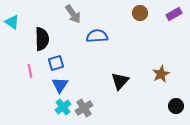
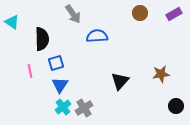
brown star: rotated 18 degrees clockwise
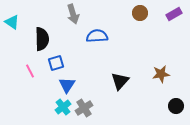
gray arrow: rotated 18 degrees clockwise
pink line: rotated 16 degrees counterclockwise
blue triangle: moved 7 px right
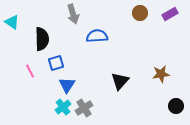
purple rectangle: moved 4 px left
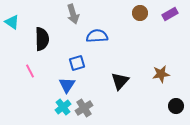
blue square: moved 21 px right
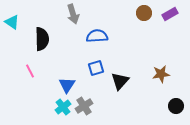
brown circle: moved 4 px right
blue square: moved 19 px right, 5 px down
gray cross: moved 2 px up
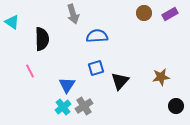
brown star: moved 3 px down
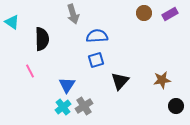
blue square: moved 8 px up
brown star: moved 1 px right, 3 px down
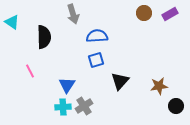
black semicircle: moved 2 px right, 2 px up
brown star: moved 3 px left, 6 px down
cyan cross: rotated 35 degrees clockwise
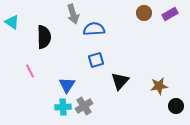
blue semicircle: moved 3 px left, 7 px up
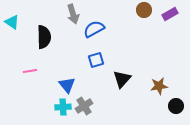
brown circle: moved 3 px up
blue semicircle: rotated 25 degrees counterclockwise
pink line: rotated 72 degrees counterclockwise
black triangle: moved 2 px right, 2 px up
blue triangle: rotated 12 degrees counterclockwise
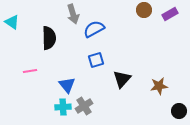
black semicircle: moved 5 px right, 1 px down
black circle: moved 3 px right, 5 px down
